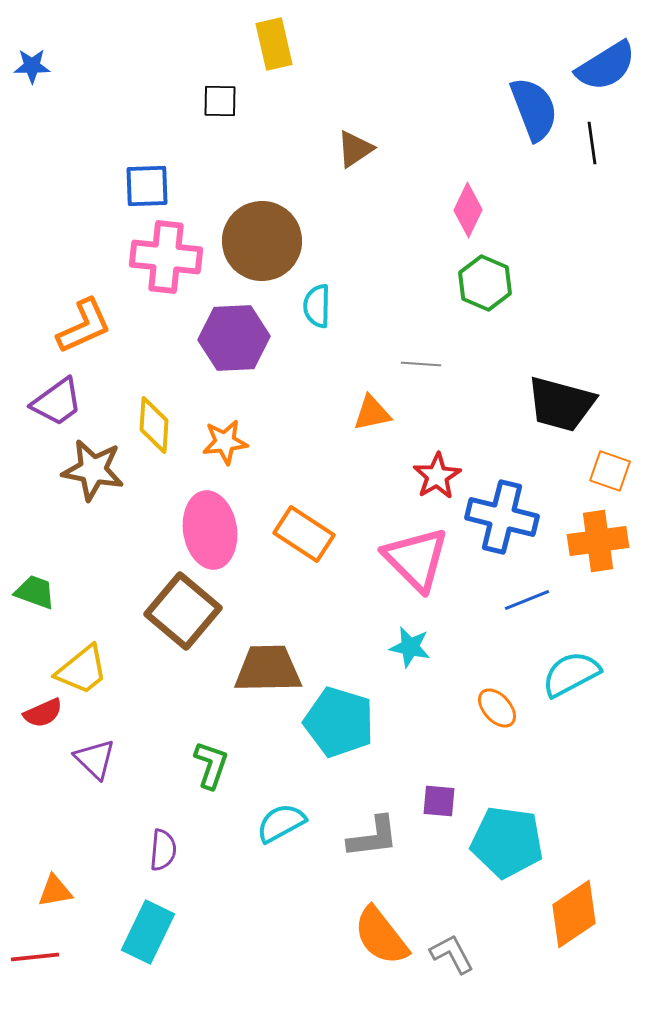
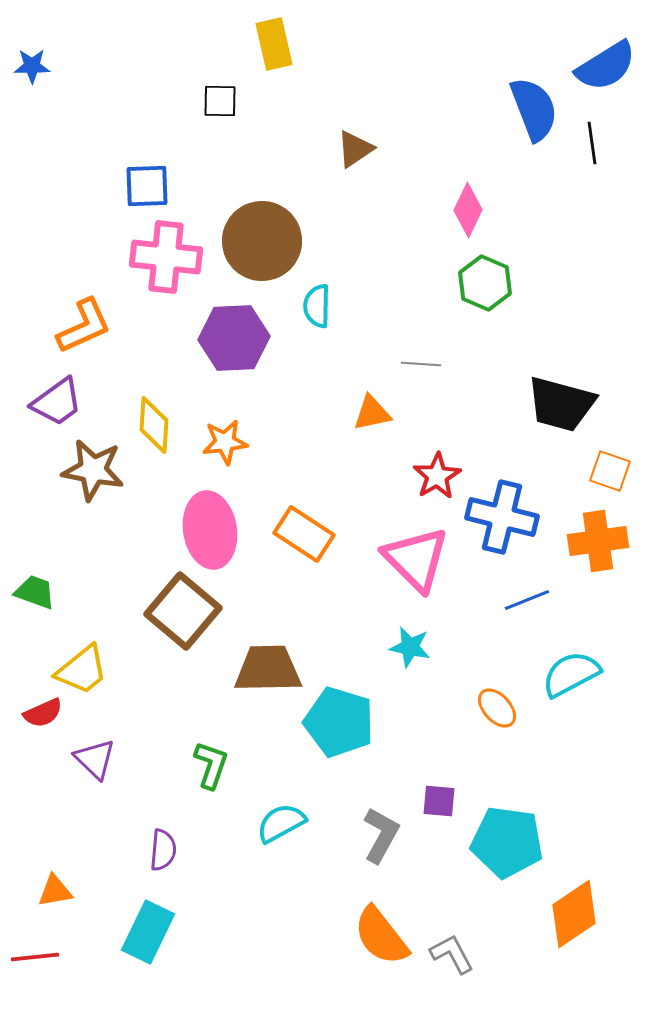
gray L-shape at (373, 837): moved 8 px right, 2 px up; rotated 54 degrees counterclockwise
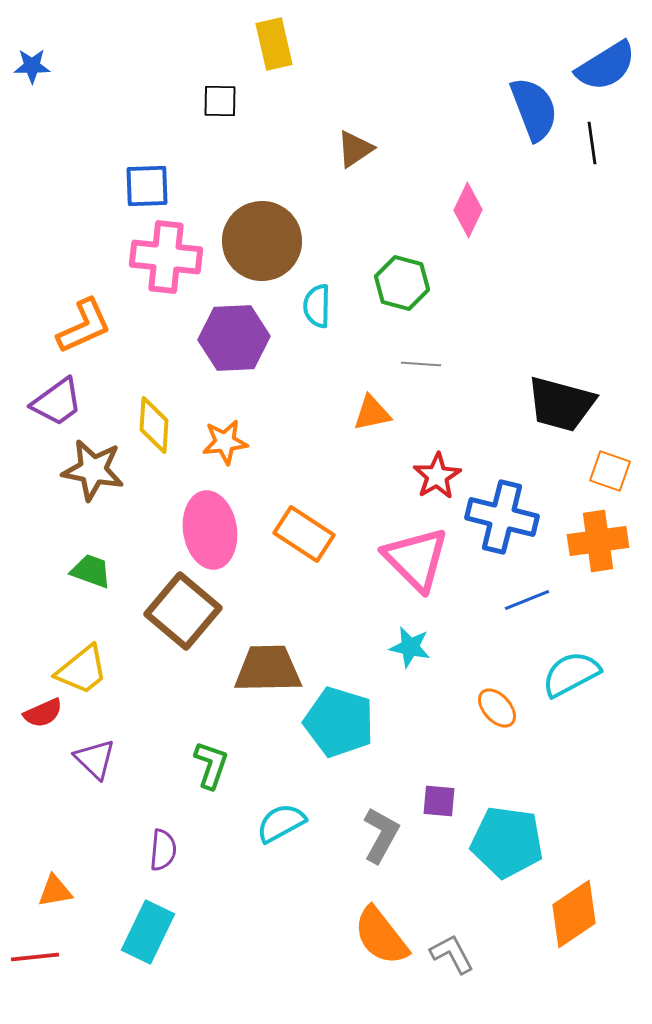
green hexagon at (485, 283): moved 83 px left; rotated 8 degrees counterclockwise
green trapezoid at (35, 592): moved 56 px right, 21 px up
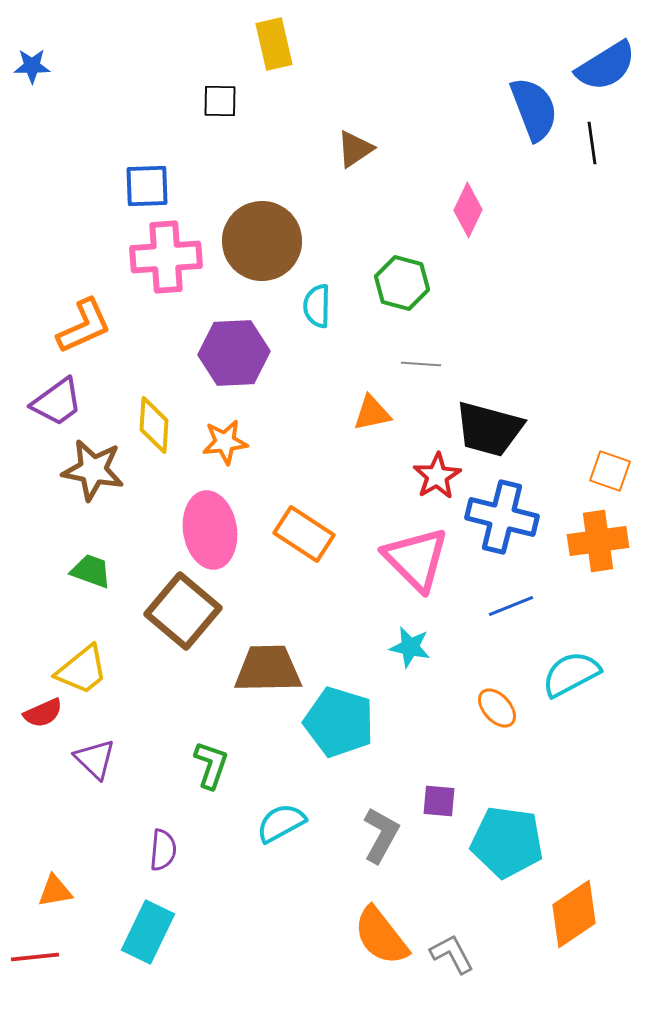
pink cross at (166, 257): rotated 10 degrees counterclockwise
purple hexagon at (234, 338): moved 15 px down
black trapezoid at (561, 404): moved 72 px left, 25 px down
blue line at (527, 600): moved 16 px left, 6 px down
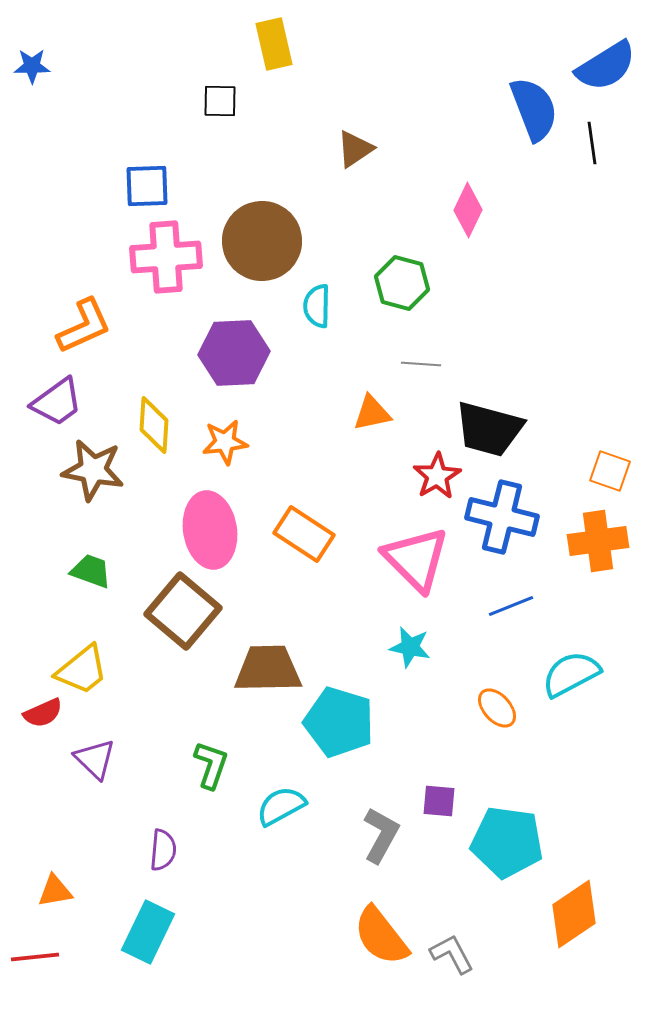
cyan semicircle at (281, 823): moved 17 px up
